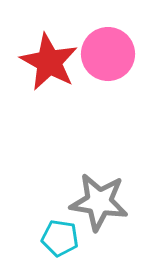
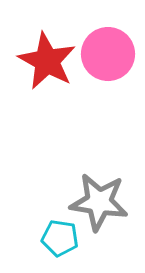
red star: moved 2 px left, 1 px up
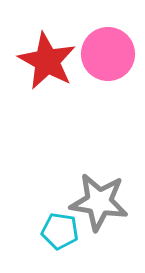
cyan pentagon: moved 7 px up
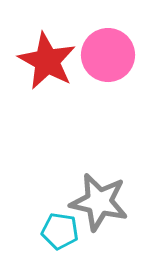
pink circle: moved 1 px down
gray star: rotated 4 degrees clockwise
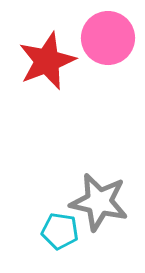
pink circle: moved 17 px up
red star: rotated 22 degrees clockwise
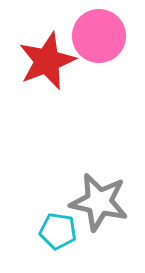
pink circle: moved 9 px left, 2 px up
cyan pentagon: moved 2 px left
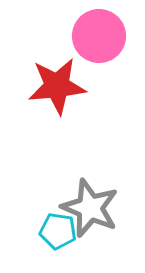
red star: moved 10 px right, 25 px down; rotated 16 degrees clockwise
gray star: moved 9 px left, 6 px down; rotated 10 degrees clockwise
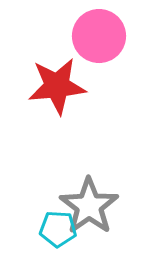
gray star: moved 1 px left, 2 px up; rotated 14 degrees clockwise
cyan pentagon: moved 2 px up; rotated 6 degrees counterclockwise
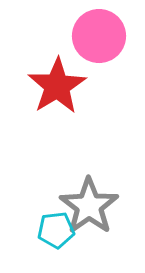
red star: rotated 26 degrees counterclockwise
cyan pentagon: moved 2 px left, 1 px down; rotated 9 degrees counterclockwise
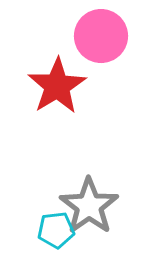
pink circle: moved 2 px right
